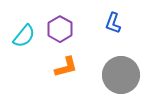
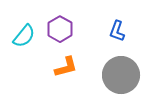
blue L-shape: moved 4 px right, 8 px down
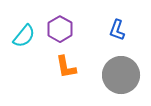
blue L-shape: moved 1 px up
orange L-shape: rotated 95 degrees clockwise
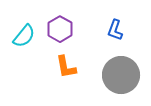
blue L-shape: moved 2 px left
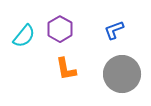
blue L-shape: moved 1 px left; rotated 50 degrees clockwise
orange L-shape: moved 2 px down
gray circle: moved 1 px right, 1 px up
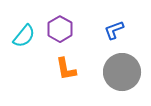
gray circle: moved 2 px up
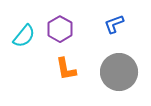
blue L-shape: moved 6 px up
gray circle: moved 3 px left
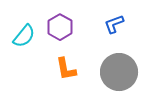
purple hexagon: moved 2 px up
